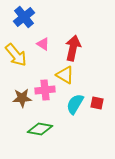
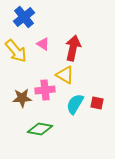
yellow arrow: moved 4 px up
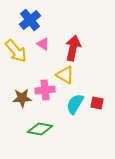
blue cross: moved 6 px right, 3 px down
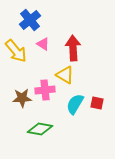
red arrow: rotated 15 degrees counterclockwise
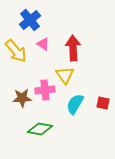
yellow triangle: rotated 24 degrees clockwise
red square: moved 6 px right
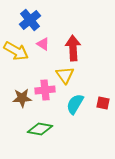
yellow arrow: rotated 20 degrees counterclockwise
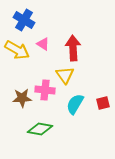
blue cross: moved 6 px left; rotated 20 degrees counterclockwise
yellow arrow: moved 1 px right, 1 px up
pink cross: rotated 12 degrees clockwise
red square: rotated 24 degrees counterclockwise
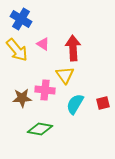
blue cross: moved 3 px left, 1 px up
yellow arrow: rotated 20 degrees clockwise
